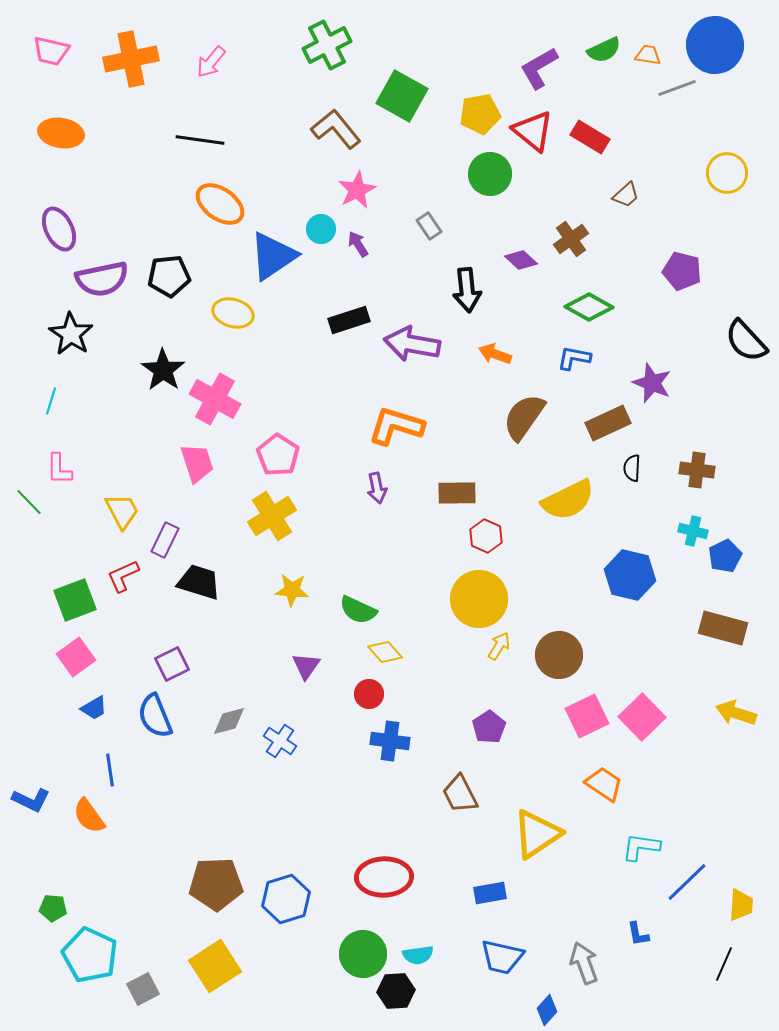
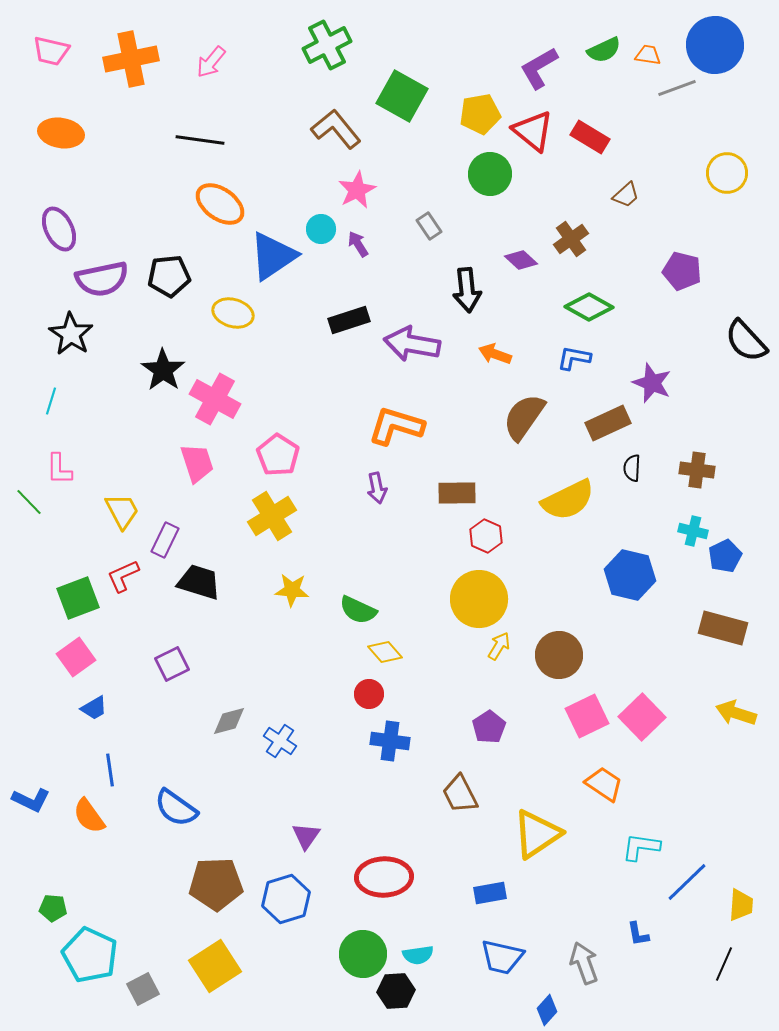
green square at (75, 600): moved 3 px right, 2 px up
purple triangle at (306, 666): moved 170 px down
blue semicircle at (155, 716): moved 21 px right, 92 px down; rotated 33 degrees counterclockwise
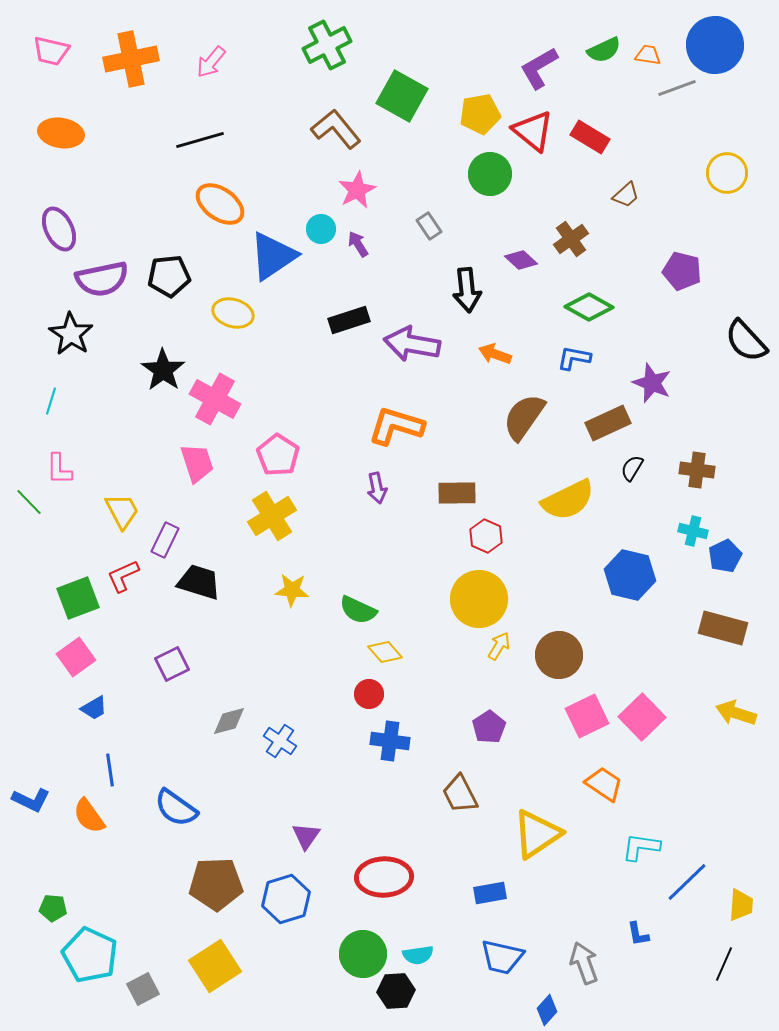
black line at (200, 140): rotated 24 degrees counterclockwise
black semicircle at (632, 468): rotated 28 degrees clockwise
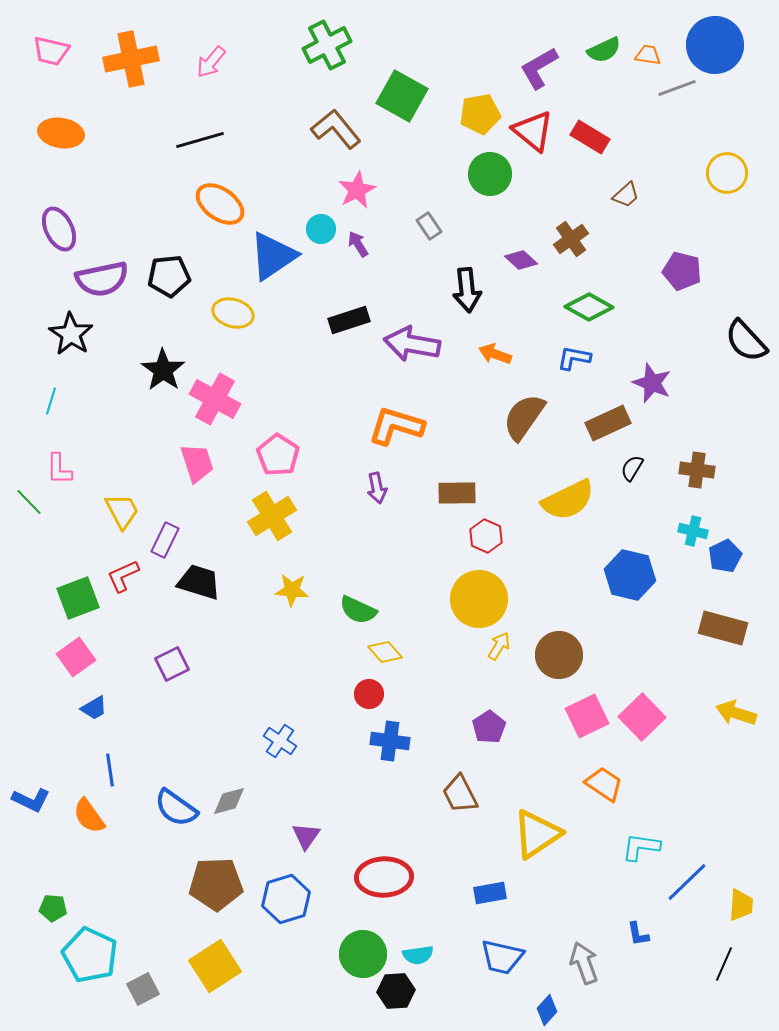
gray diamond at (229, 721): moved 80 px down
